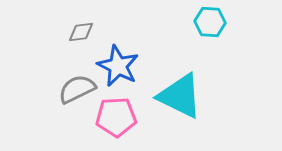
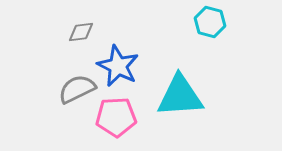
cyan hexagon: rotated 12 degrees clockwise
cyan triangle: rotated 30 degrees counterclockwise
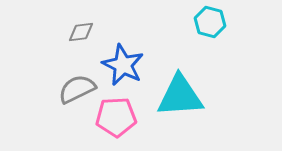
blue star: moved 5 px right, 1 px up
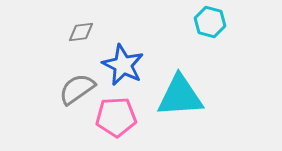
gray semicircle: rotated 9 degrees counterclockwise
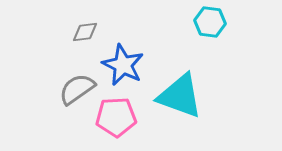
cyan hexagon: rotated 8 degrees counterclockwise
gray diamond: moved 4 px right
cyan triangle: rotated 24 degrees clockwise
